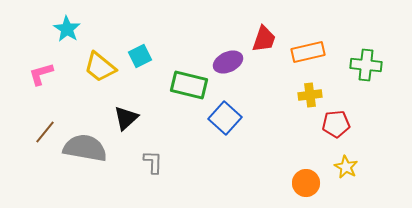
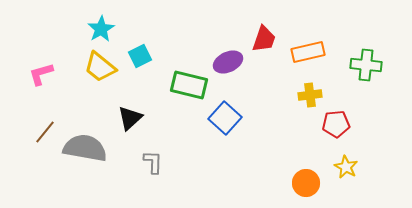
cyan star: moved 34 px right; rotated 8 degrees clockwise
black triangle: moved 4 px right
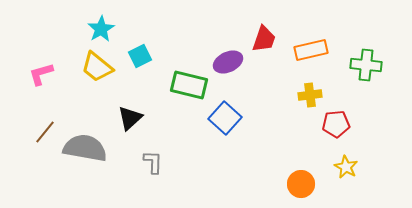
orange rectangle: moved 3 px right, 2 px up
yellow trapezoid: moved 3 px left
orange circle: moved 5 px left, 1 px down
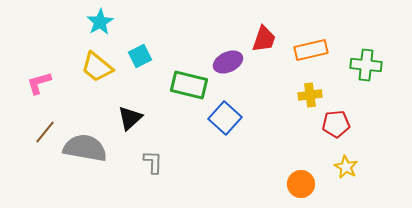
cyan star: moved 1 px left, 7 px up
pink L-shape: moved 2 px left, 9 px down
